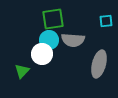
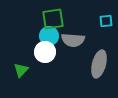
cyan circle: moved 4 px up
white circle: moved 3 px right, 2 px up
green triangle: moved 1 px left, 1 px up
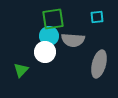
cyan square: moved 9 px left, 4 px up
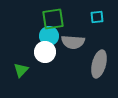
gray semicircle: moved 2 px down
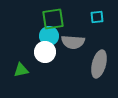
green triangle: rotated 35 degrees clockwise
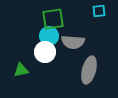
cyan square: moved 2 px right, 6 px up
gray ellipse: moved 10 px left, 6 px down
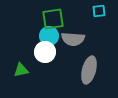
gray semicircle: moved 3 px up
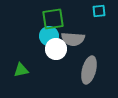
white circle: moved 11 px right, 3 px up
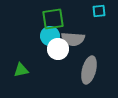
cyan circle: moved 1 px right
white circle: moved 2 px right
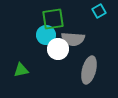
cyan square: rotated 24 degrees counterclockwise
cyan circle: moved 4 px left, 1 px up
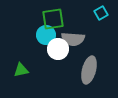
cyan square: moved 2 px right, 2 px down
